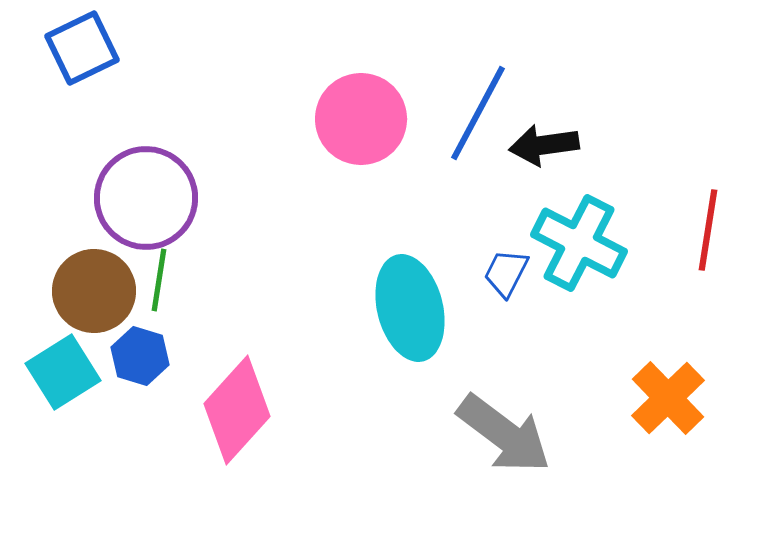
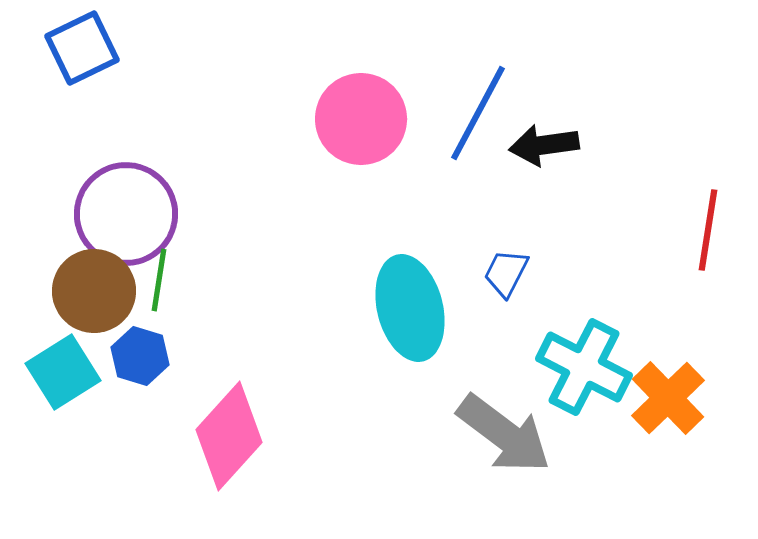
purple circle: moved 20 px left, 16 px down
cyan cross: moved 5 px right, 124 px down
pink diamond: moved 8 px left, 26 px down
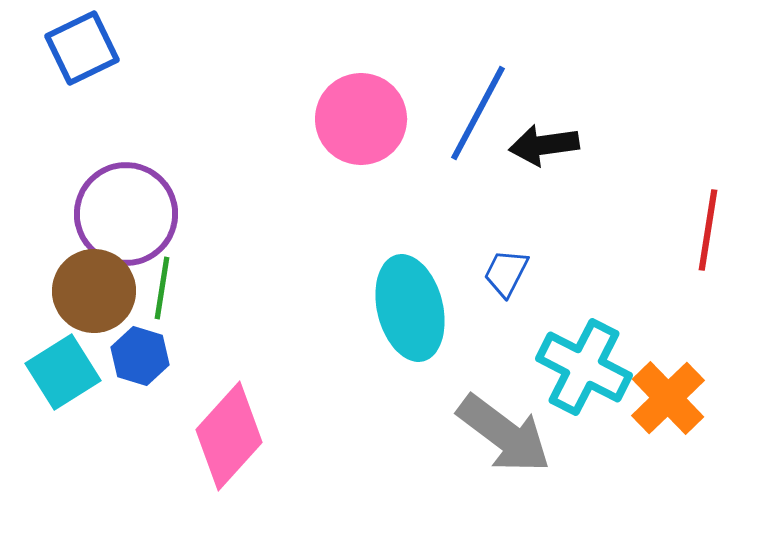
green line: moved 3 px right, 8 px down
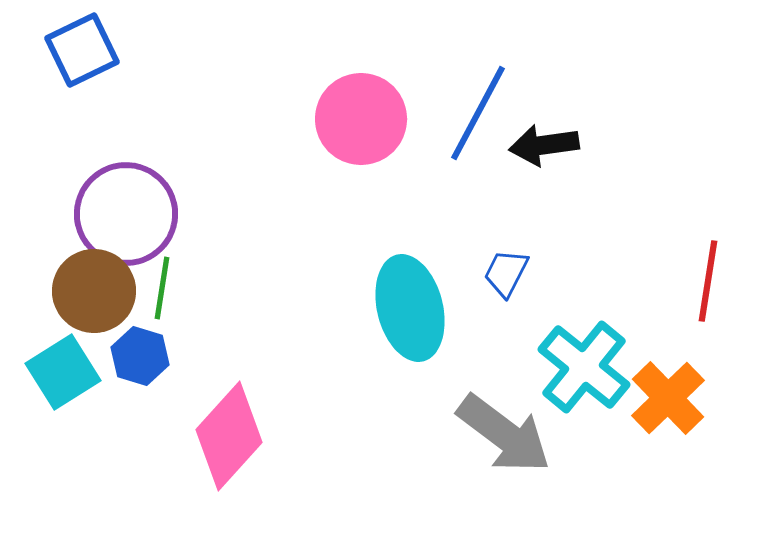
blue square: moved 2 px down
red line: moved 51 px down
cyan cross: rotated 12 degrees clockwise
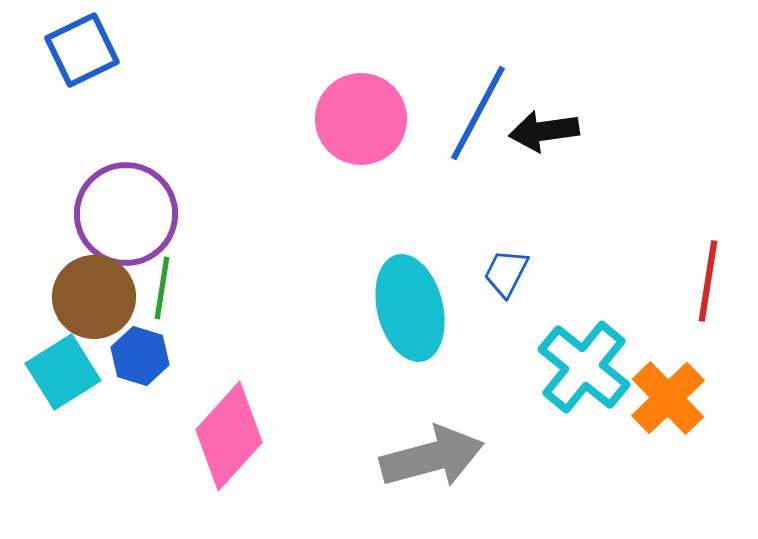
black arrow: moved 14 px up
brown circle: moved 6 px down
gray arrow: moved 72 px left, 23 px down; rotated 52 degrees counterclockwise
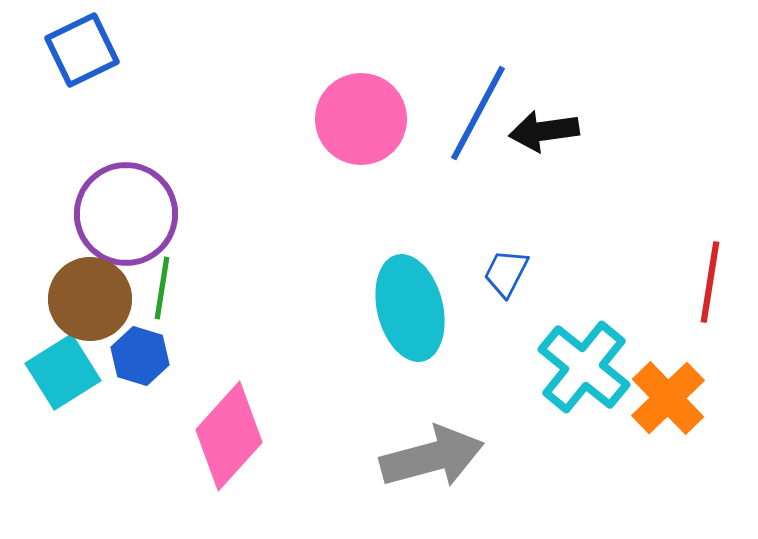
red line: moved 2 px right, 1 px down
brown circle: moved 4 px left, 2 px down
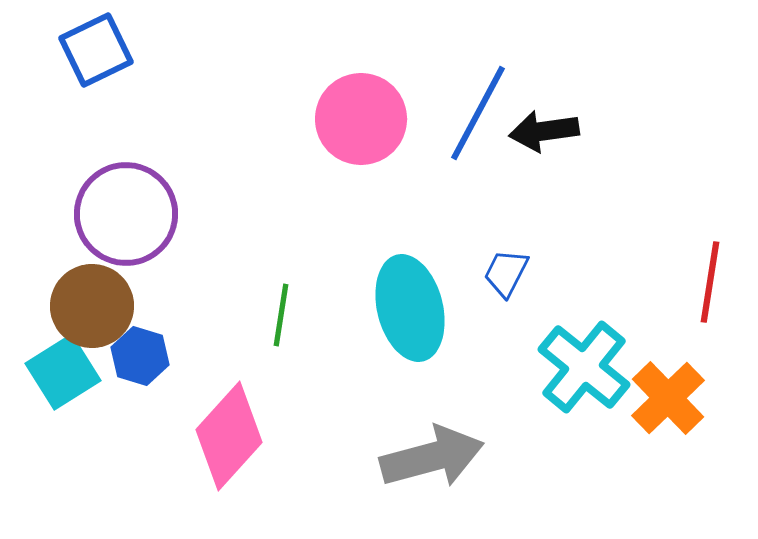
blue square: moved 14 px right
green line: moved 119 px right, 27 px down
brown circle: moved 2 px right, 7 px down
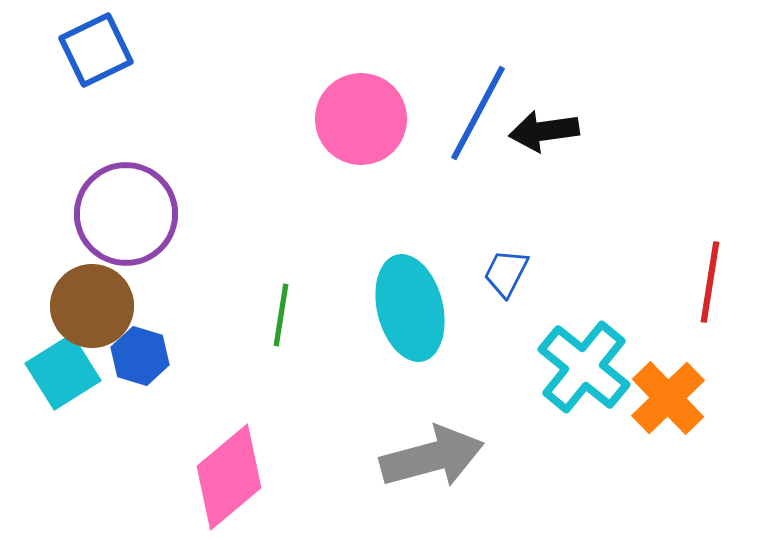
pink diamond: moved 41 px down; rotated 8 degrees clockwise
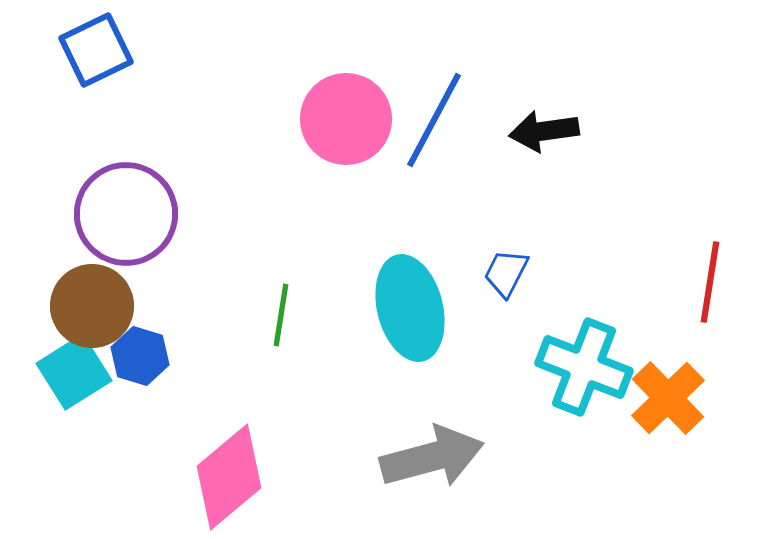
blue line: moved 44 px left, 7 px down
pink circle: moved 15 px left
cyan cross: rotated 18 degrees counterclockwise
cyan square: moved 11 px right
